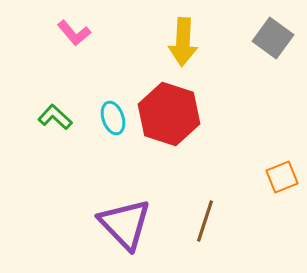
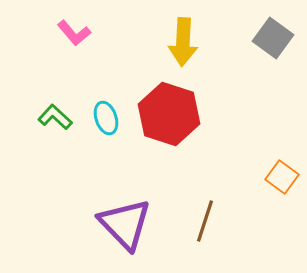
cyan ellipse: moved 7 px left
orange square: rotated 32 degrees counterclockwise
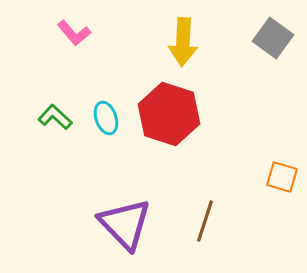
orange square: rotated 20 degrees counterclockwise
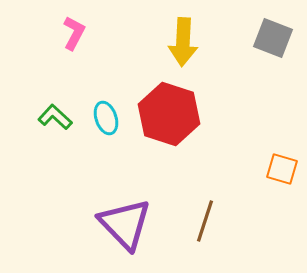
pink L-shape: rotated 112 degrees counterclockwise
gray square: rotated 15 degrees counterclockwise
orange square: moved 8 px up
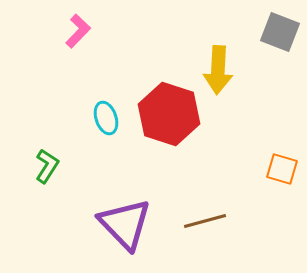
pink L-shape: moved 4 px right, 2 px up; rotated 16 degrees clockwise
gray square: moved 7 px right, 6 px up
yellow arrow: moved 35 px right, 28 px down
green L-shape: moved 8 px left, 49 px down; rotated 80 degrees clockwise
brown line: rotated 57 degrees clockwise
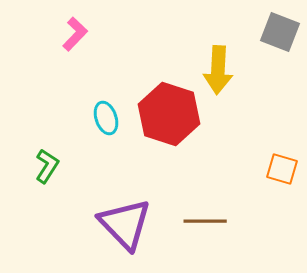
pink L-shape: moved 3 px left, 3 px down
brown line: rotated 15 degrees clockwise
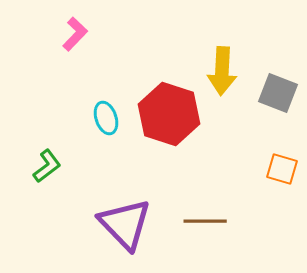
gray square: moved 2 px left, 61 px down
yellow arrow: moved 4 px right, 1 px down
green L-shape: rotated 20 degrees clockwise
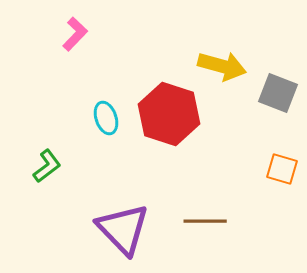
yellow arrow: moved 5 px up; rotated 78 degrees counterclockwise
purple triangle: moved 2 px left, 5 px down
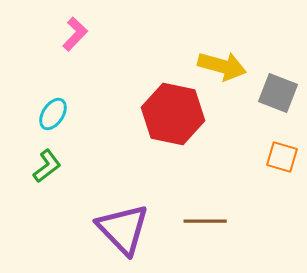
red hexagon: moved 4 px right; rotated 6 degrees counterclockwise
cyan ellipse: moved 53 px left, 4 px up; rotated 52 degrees clockwise
orange square: moved 12 px up
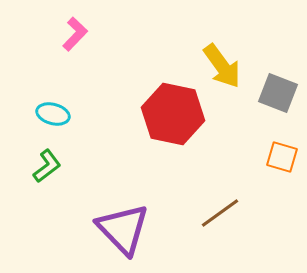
yellow arrow: rotated 39 degrees clockwise
cyan ellipse: rotated 72 degrees clockwise
brown line: moved 15 px right, 8 px up; rotated 36 degrees counterclockwise
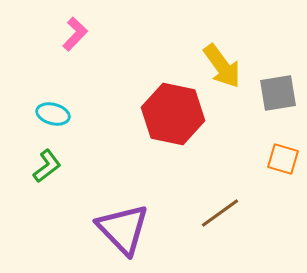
gray square: rotated 30 degrees counterclockwise
orange square: moved 1 px right, 2 px down
